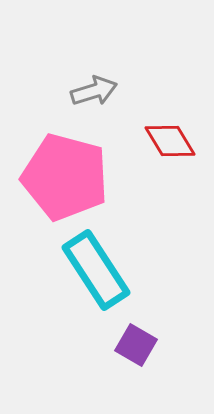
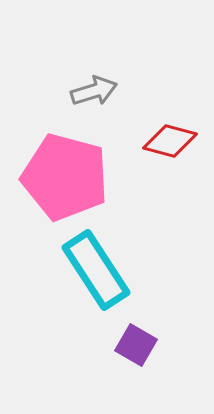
red diamond: rotated 44 degrees counterclockwise
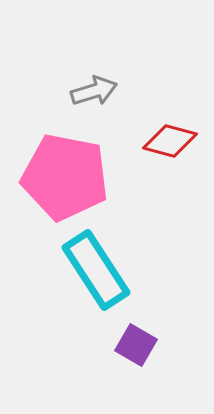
pink pentagon: rotated 4 degrees counterclockwise
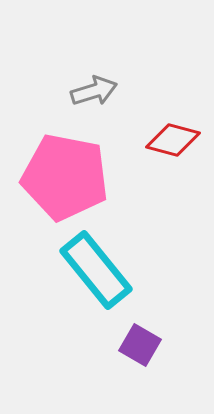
red diamond: moved 3 px right, 1 px up
cyan rectangle: rotated 6 degrees counterclockwise
purple square: moved 4 px right
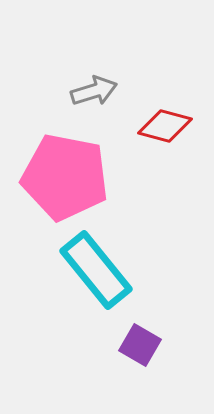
red diamond: moved 8 px left, 14 px up
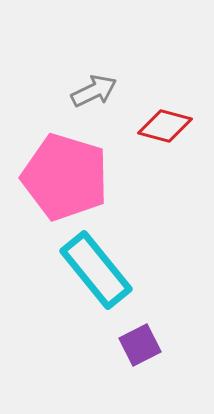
gray arrow: rotated 9 degrees counterclockwise
pink pentagon: rotated 6 degrees clockwise
purple square: rotated 33 degrees clockwise
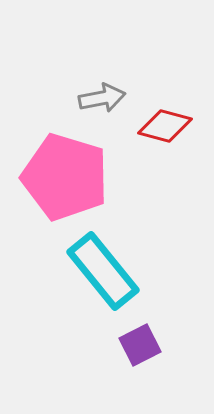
gray arrow: moved 8 px right, 7 px down; rotated 15 degrees clockwise
cyan rectangle: moved 7 px right, 1 px down
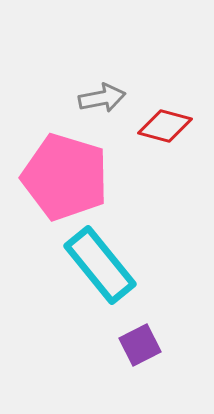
cyan rectangle: moved 3 px left, 6 px up
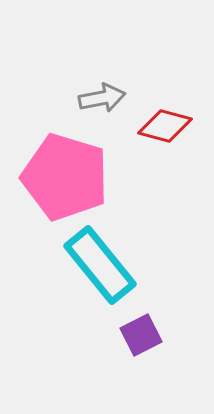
purple square: moved 1 px right, 10 px up
